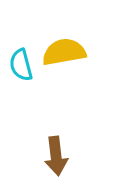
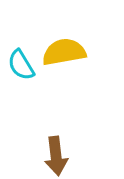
cyan semicircle: rotated 16 degrees counterclockwise
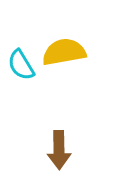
brown arrow: moved 3 px right, 6 px up; rotated 6 degrees clockwise
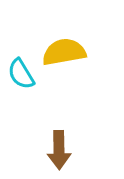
cyan semicircle: moved 9 px down
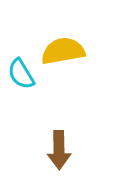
yellow semicircle: moved 1 px left, 1 px up
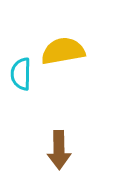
cyan semicircle: rotated 32 degrees clockwise
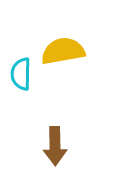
brown arrow: moved 4 px left, 4 px up
